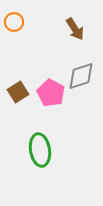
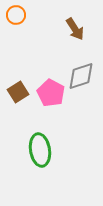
orange circle: moved 2 px right, 7 px up
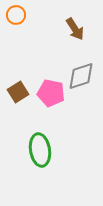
pink pentagon: rotated 16 degrees counterclockwise
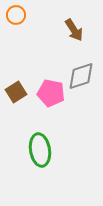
brown arrow: moved 1 px left, 1 px down
brown square: moved 2 px left
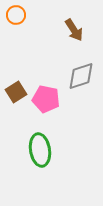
pink pentagon: moved 5 px left, 6 px down
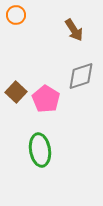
brown square: rotated 15 degrees counterclockwise
pink pentagon: rotated 20 degrees clockwise
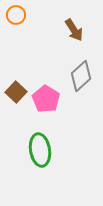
gray diamond: rotated 24 degrees counterclockwise
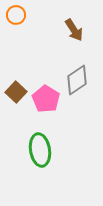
gray diamond: moved 4 px left, 4 px down; rotated 8 degrees clockwise
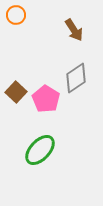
gray diamond: moved 1 px left, 2 px up
green ellipse: rotated 52 degrees clockwise
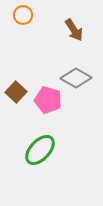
orange circle: moved 7 px right
gray diamond: rotated 64 degrees clockwise
pink pentagon: moved 2 px right, 1 px down; rotated 16 degrees counterclockwise
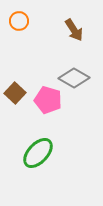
orange circle: moved 4 px left, 6 px down
gray diamond: moved 2 px left
brown square: moved 1 px left, 1 px down
green ellipse: moved 2 px left, 3 px down
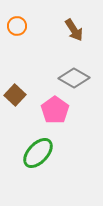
orange circle: moved 2 px left, 5 px down
brown square: moved 2 px down
pink pentagon: moved 7 px right, 10 px down; rotated 20 degrees clockwise
